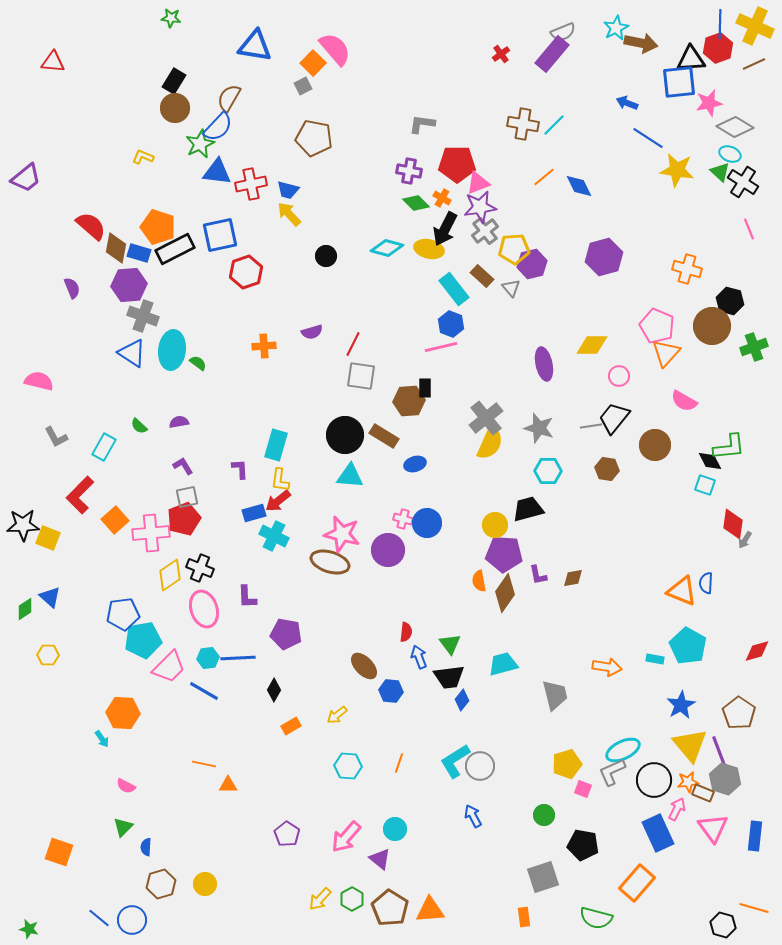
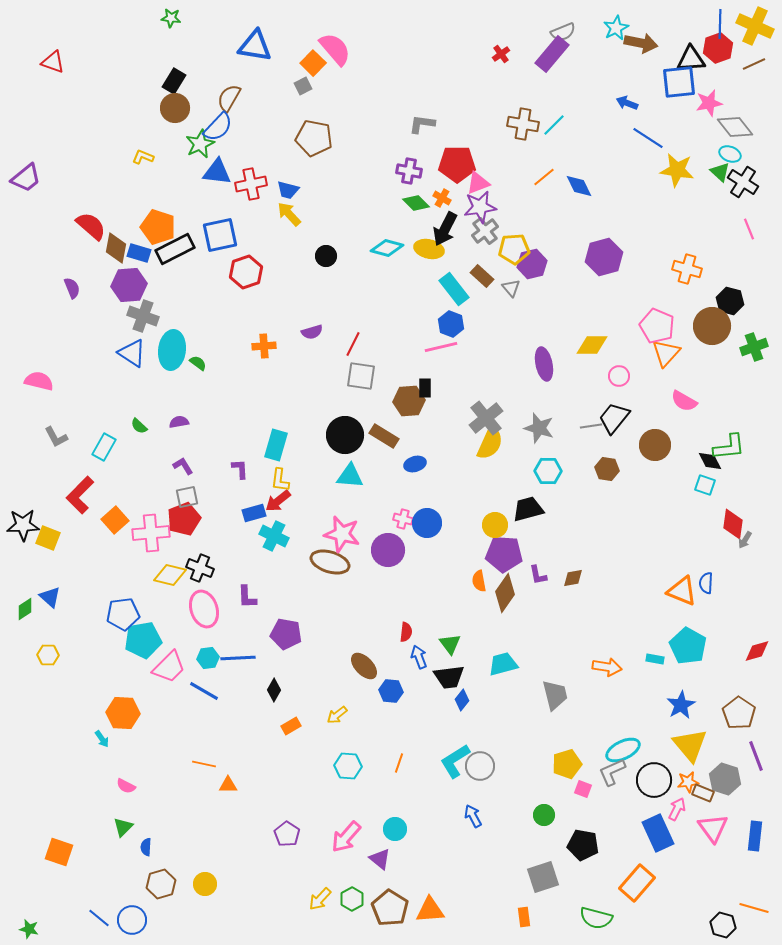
red triangle at (53, 62): rotated 15 degrees clockwise
gray diamond at (735, 127): rotated 21 degrees clockwise
yellow diamond at (170, 575): rotated 48 degrees clockwise
purple line at (719, 751): moved 37 px right, 5 px down
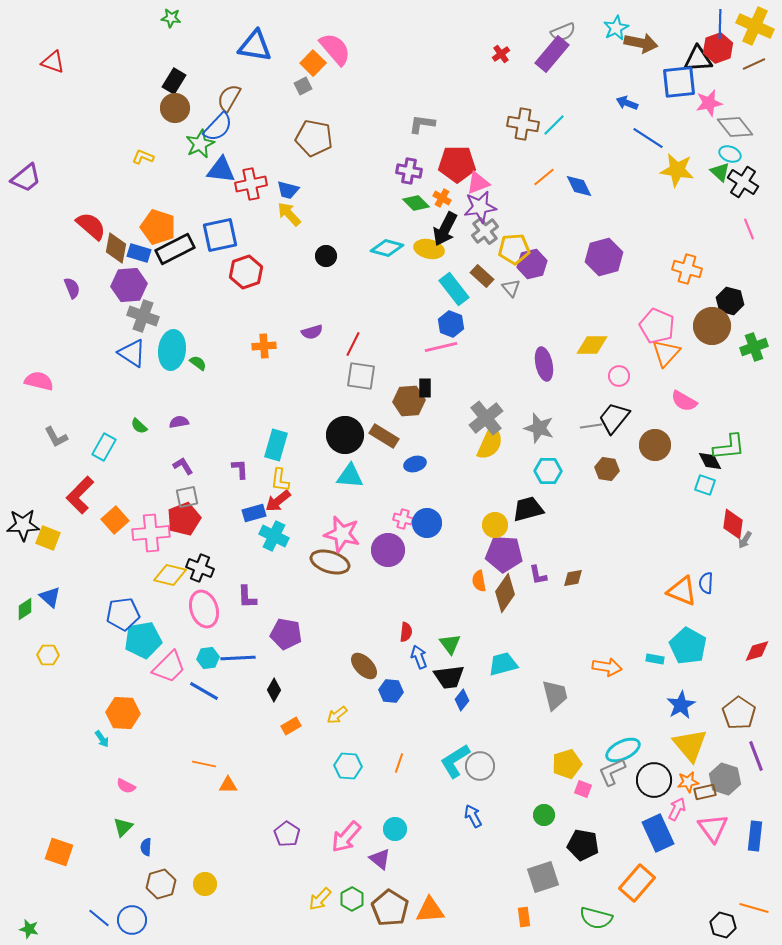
black triangle at (691, 59): moved 7 px right
blue triangle at (217, 172): moved 4 px right, 2 px up
brown rectangle at (703, 793): moved 2 px right, 1 px up; rotated 35 degrees counterclockwise
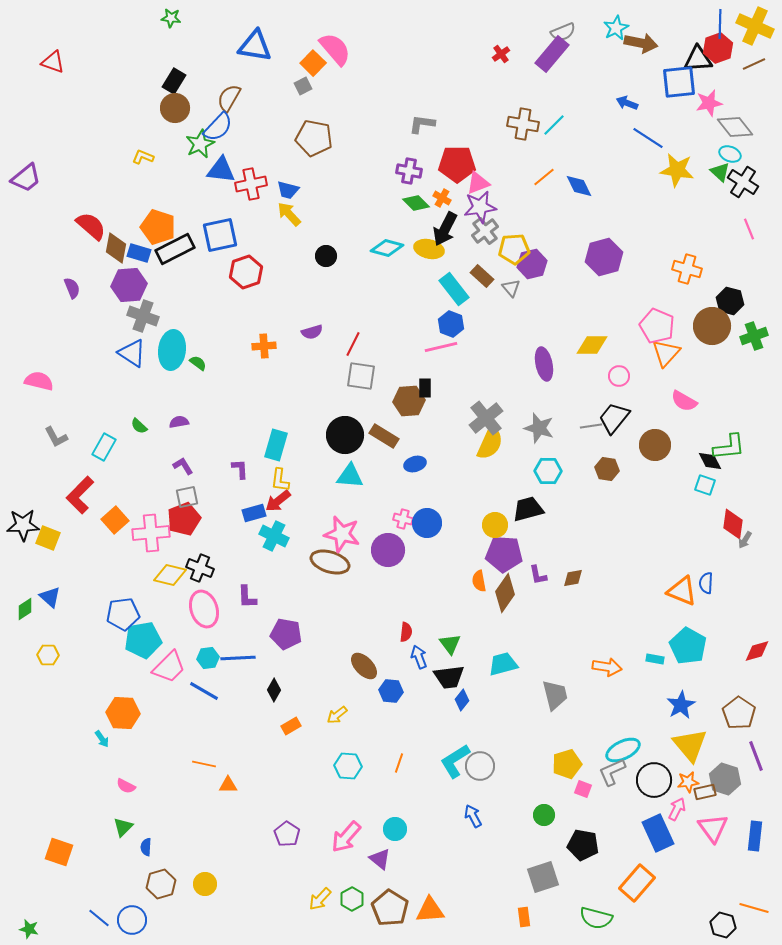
green cross at (754, 347): moved 11 px up
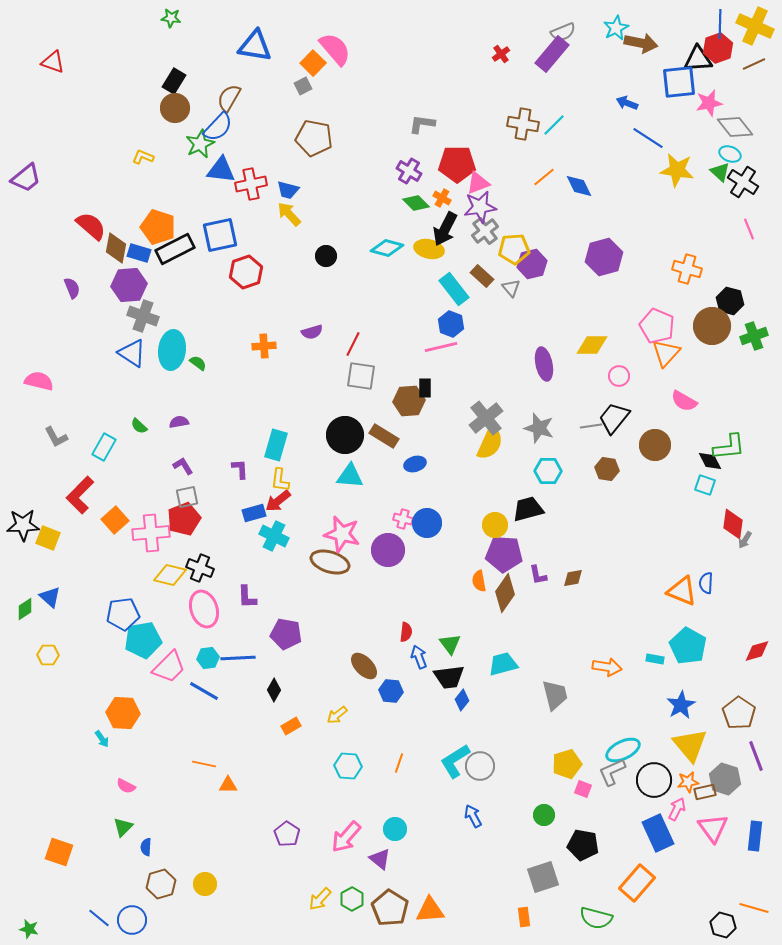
purple cross at (409, 171): rotated 20 degrees clockwise
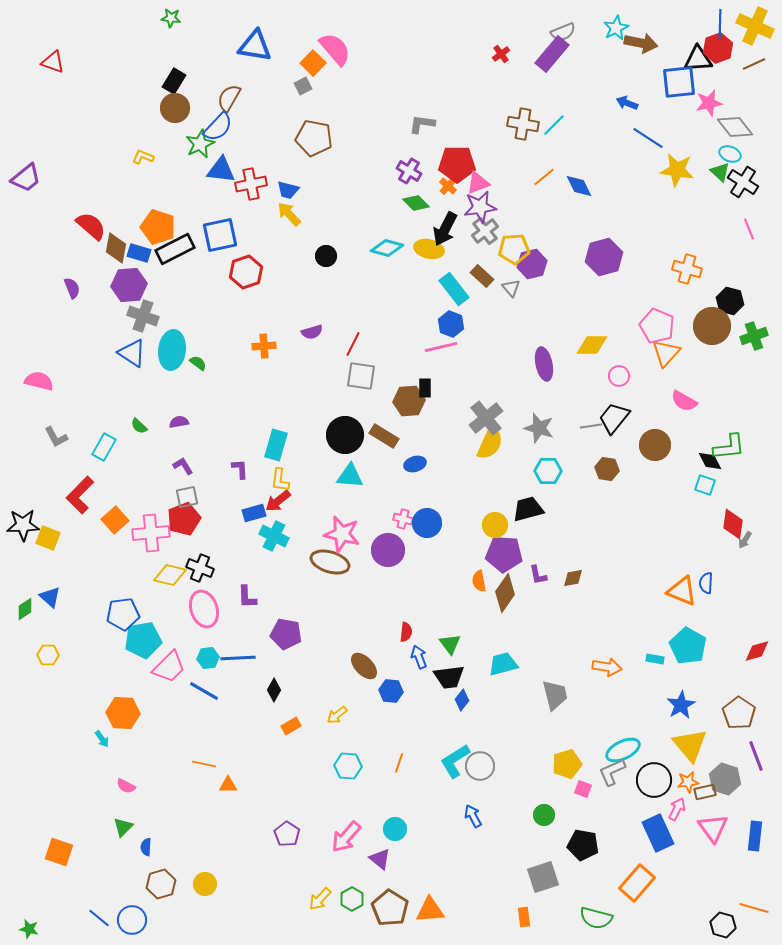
orange cross at (442, 198): moved 6 px right, 12 px up; rotated 12 degrees clockwise
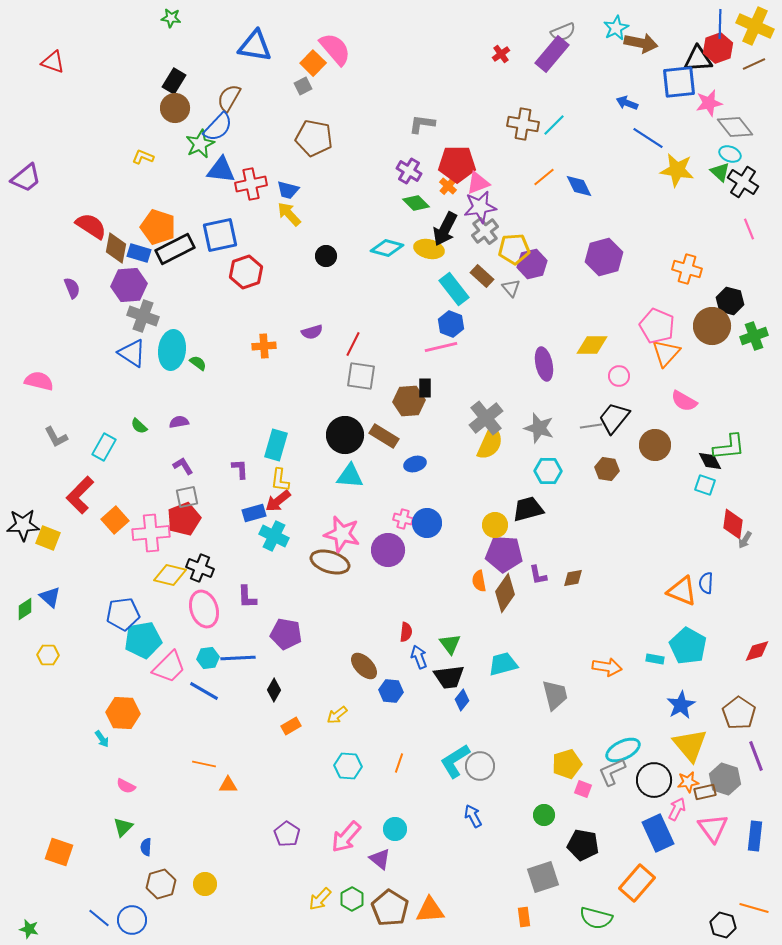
red semicircle at (91, 226): rotated 8 degrees counterclockwise
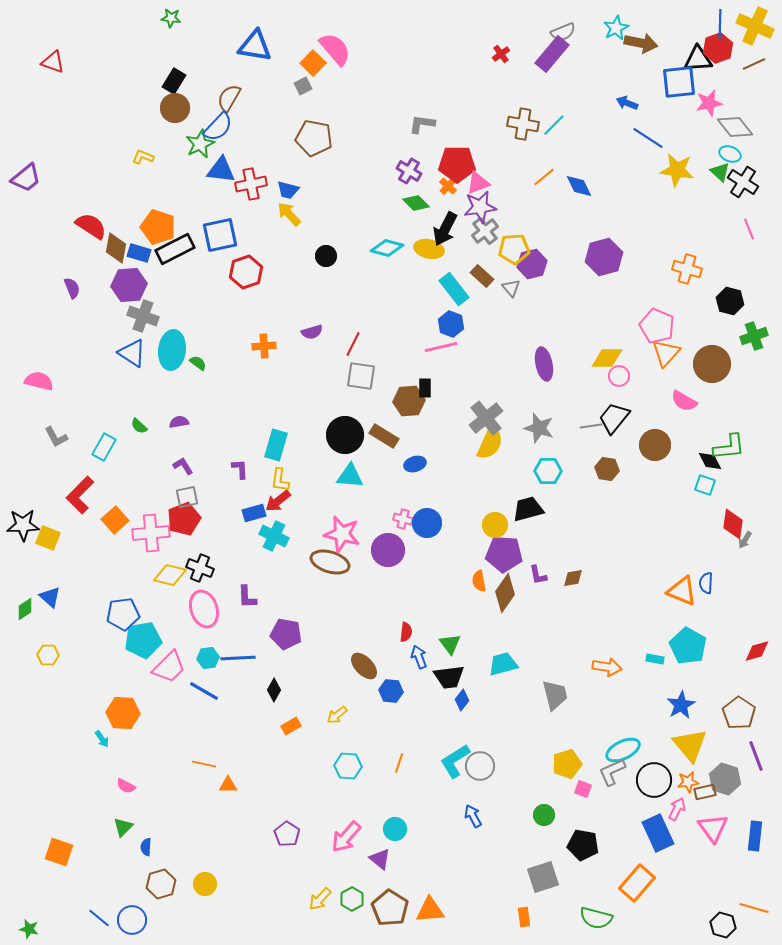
brown circle at (712, 326): moved 38 px down
yellow diamond at (592, 345): moved 15 px right, 13 px down
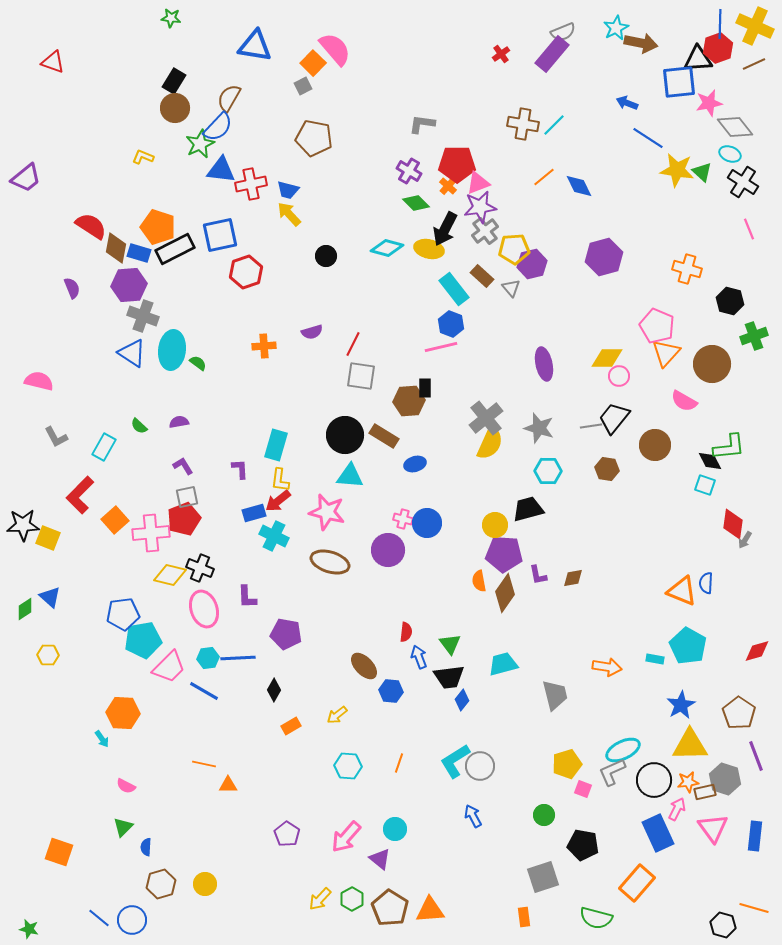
green triangle at (720, 172): moved 18 px left
pink star at (342, 534): moved 15 px left, 22 px up
yellow triangle at (690, 745): rotated 51 degrees counterclockwise
